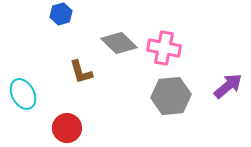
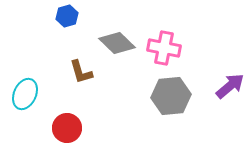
blue hexagon: moved 6 px right, 2 px down
gray diamond: moved 2 px left
purple arrow: moved 2 px right
cyan ellipse: moved 2 px right; rotated 52 degrees clockwise
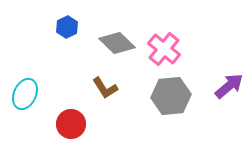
blue hexagon: moved 11 px down; rotated 10 degrees counterclockwise
pink cross: moved 1 px down; rotated 28 degrees clockwise
brown L-shape: moved 24 px right, 16 px down; rotated 16 degrees counterclockwise
purple arrow: moved 1 px left
red circle: moved 4 px right, 4 px up
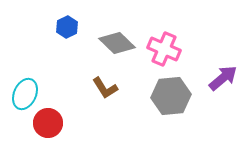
pink cross: rotated 16 degrees counterclockwise
purple arrow: moved 6 px left, 8 px up
red circle: moved 23 px left, 1 px up
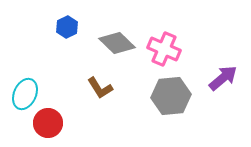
brown L-shape: moved 5 px left
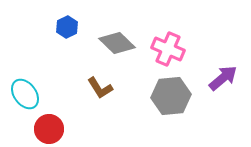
pink cross: moved 4 px right
cyan ellipse: rotated 60 degrees counterclockwise
red circle: moved 1 px right, 6 px down
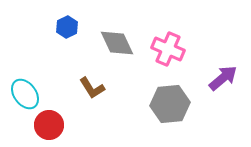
gray diamond: rotated 21 degrees clockwise
brown L-shape: moved 8 px left
gray hexagon: moved 1 px left, 8 px down
red circle: moved 4 px up
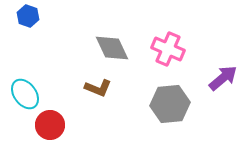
blue hexagon: moved 39 px left, 11 px up; rotated 15 degrees counterclockwise
gray diamond: moved 5 px left, 5 px down
brown L-shape: moved 6 px right; rotated 36 degrees counterclockwise
red circle: moved 1 px right
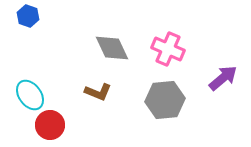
brown L-shape: moved 4 px down
cyan ellipse: moved 5 px right, 1 px down
gray hexagon: moved 5 px left, 4 px up
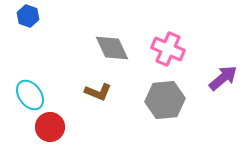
red circle: moved 2 px down
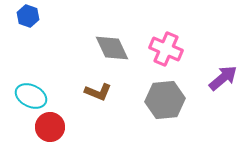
pink cross: moved 2 px left
cyan ellipse: moved 1 px right, 1 px down; rotated 28 degrees counterclockwise
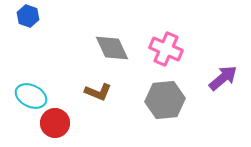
red circle: moved 5 px right, 4 px up
